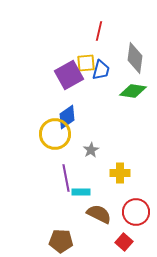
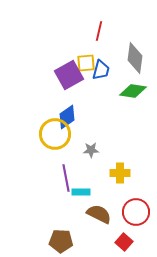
gray star: rotated 28 degrees clockwise
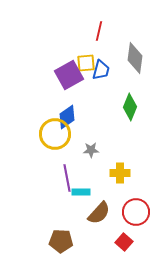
green diamond: moved 3 px left, 16 px down; rotated 76 degrees counterclockwise
purple line: moved 1 px right
brown semicircle: moved 1 px up; rotated 105 degrees clockwise
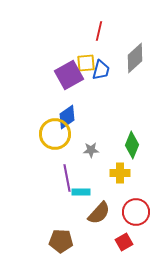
gray diamond: rotated 40 degrees clockwise
green diamond: moved 2 px right, 38 px down
red square: rotated 18 degrees clockwise
